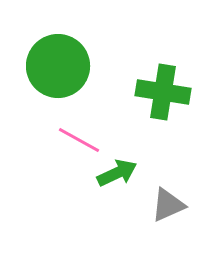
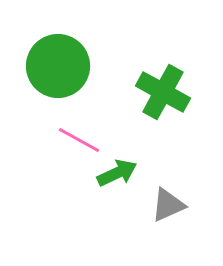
green cross: rotated 20 degrees clockwise
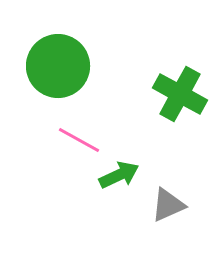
green cross: moved 17 px right, 2 px down
green arrow: moved 2 px right, 2 px down
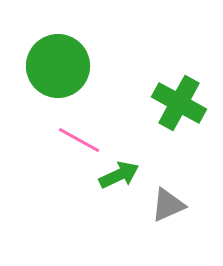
green cross: moved 1 px left, 9 px down
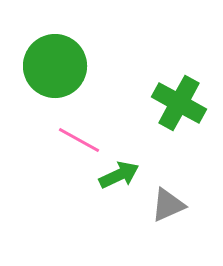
green circle: moved 3 px left
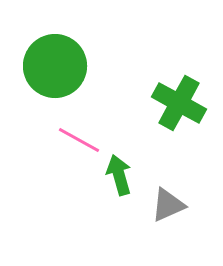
green arrow: rotated 81 degrees counterclockwise
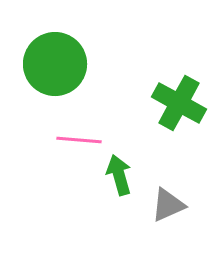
green circle: moved 2 px up
pink line: rotated 24 degrees counterclockwise
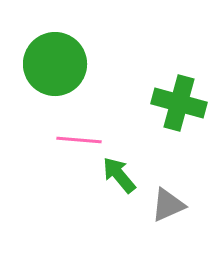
green cross: rotated 14 degrees counterclockwise
green arrow: rotated 24 degrees counterclockwise
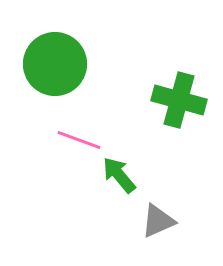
green cross: moved 3 px up
pink line: rotated 15 degrees clockwise
gray triangle: moved 10 px left, 16 px down
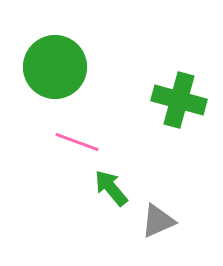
green circle: moved 3 px down
pink line: moved 2 px left, 2 px down
green arrow: moved 8 px left, 13 px down
